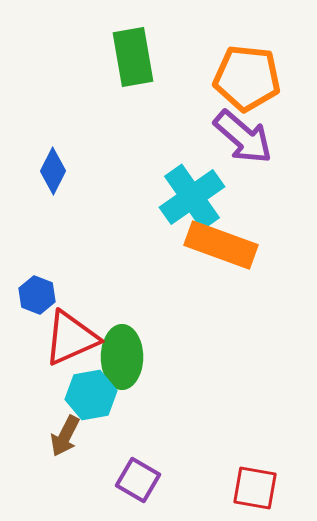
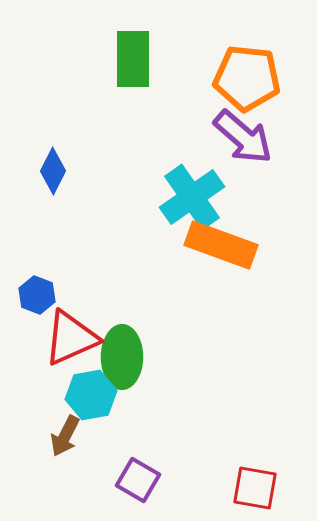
green rectangle: moved 2 px down; rotated 10 degrees clockwise
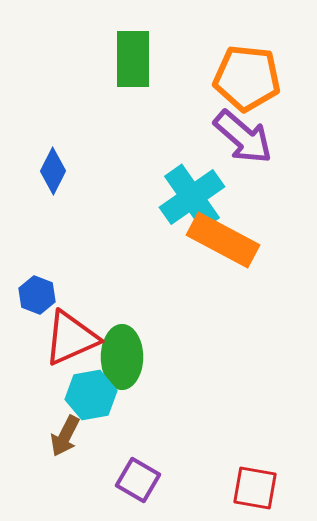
orange rectangle: moved 2 px right, 5 px up; rotated 8 degrees clockwise
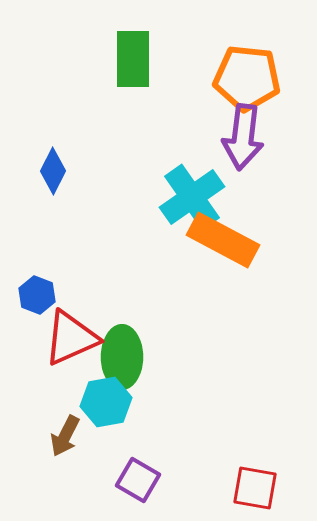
purple arrow: rotated 56 degrees clockwise
cyan hexagon: moved 15 px right, 7 px down
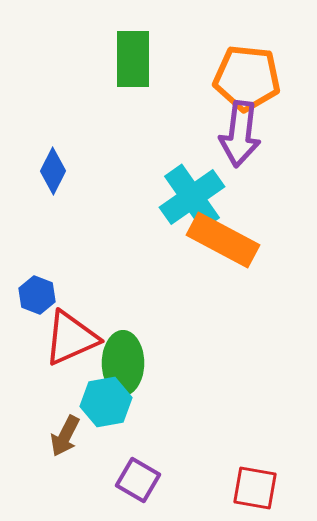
purple arrow: moved 3 px left, 3 px up
green ellipse: moved 1 px right, 6 px down
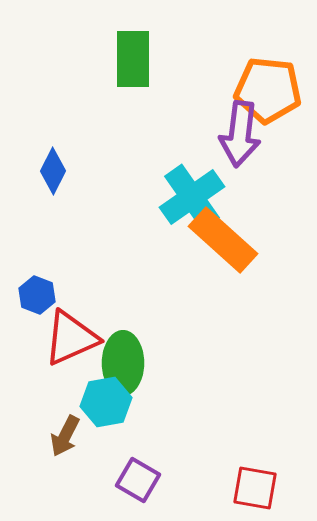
orange pentagon: moved 21 px right, 12 px down
orange rectangle: rotated 14 degrees clockwise
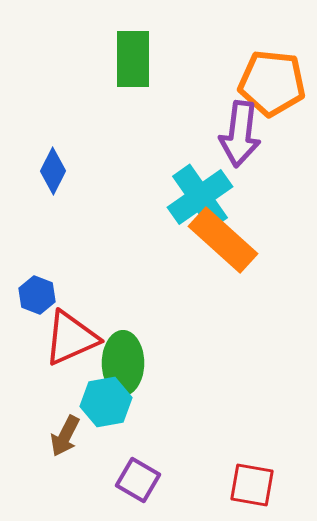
orange pentagon: moved 4 px right, 7 px up
cyan cross: moved 8 px right
red square: moved 3 px left, 3 px up
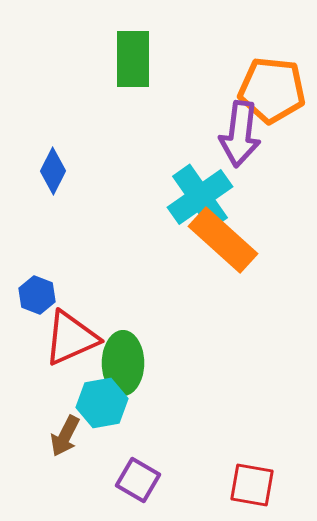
orange pentagon: moved 7 px down
cyan hexagon: moved 4 px left, 1 px down
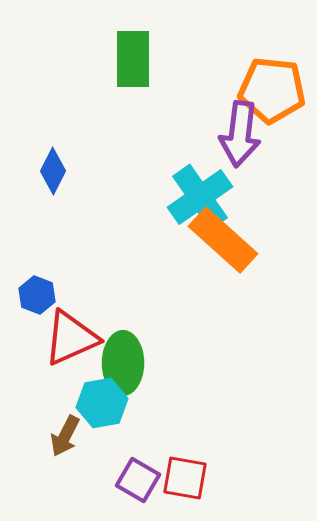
red square: moved 67 px left, 7 px up
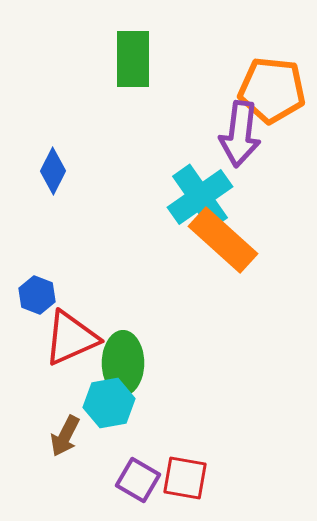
cyan hexagon: moved 7 px right
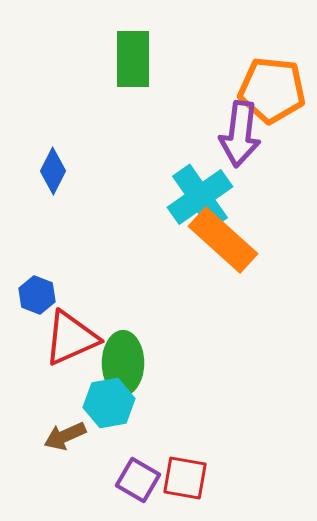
brown arrow: rotated 39 degrees clockwise
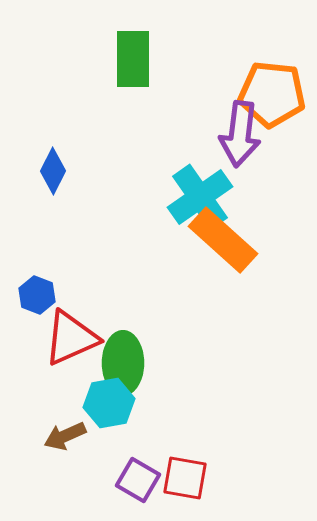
orange pentagon: moved 4 px down
